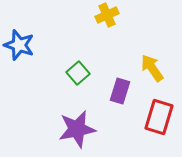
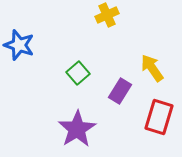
purple rectangle: rotated 15 degrees clockwise
purple star: rotated 21 degrees counterclockwise
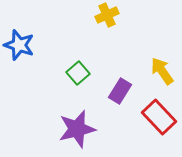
yellow arrow: moved 10 px right, 3 px down
red rectangle: rotated 60 degrees counterclockwise
purple star: rotated 18 degrees clockwise
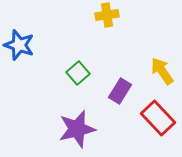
yellow cross: rotated 15 degrees clockwise
red rectangle: moved 1 px left, 1 px down
